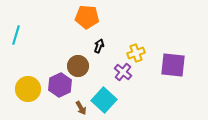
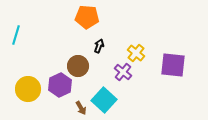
yellow cross: rotated 30 degrees counterclockwise
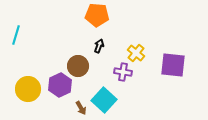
orange pentagon: moved 10 px right, 2 px up
purple cross: rotated 30 degrees counterclockwise
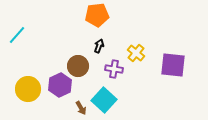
orange pentagon: rotated 10 degrees counterclockwise
cyan line: moved 1 px right; rotated 24 degrees clockwise
purple cross: moved 9 px left, 3 px up
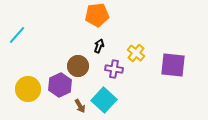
brown arrow: moved 1 px left, 2 px up
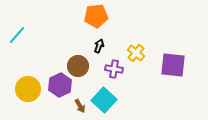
orange pentagon: moved 1 px left, 1 px down
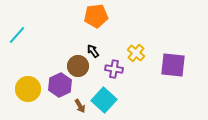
black arrow: moved 6 px left, 5 px down; rotated 56 degrees counterclockwise
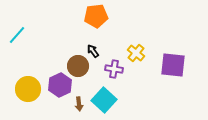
brown arrow: moved 1 px left, 2 px up; rotated 24 degrees clockwise
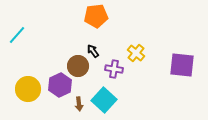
purple square: moved 9 px right
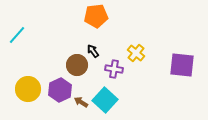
brown circle: moved 1 px left, 1 px up
purple hexagon: moved 5 px down
cyan square: moved 1 px right
brown arrow: moved 2 px right, 2 px up; rotated 128 degrees clockwise
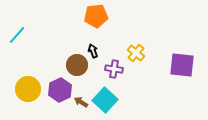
black arrow: rotated 16 degrees clockwise
